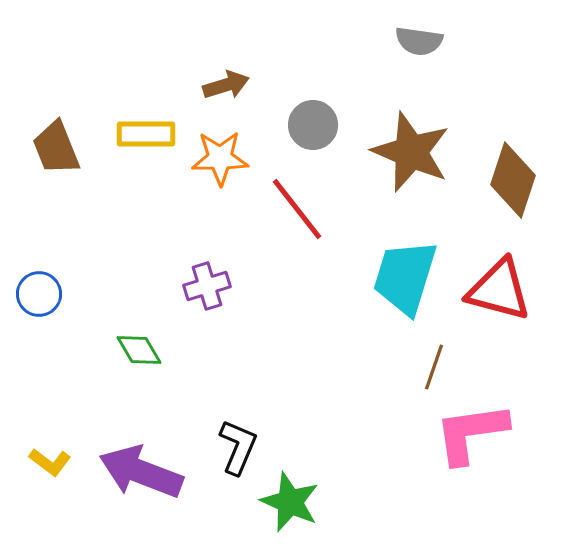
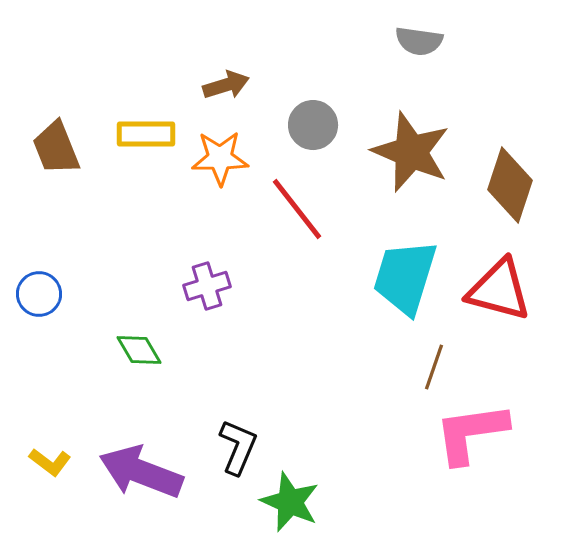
brown diamond: moved 3 px left, 5 px down
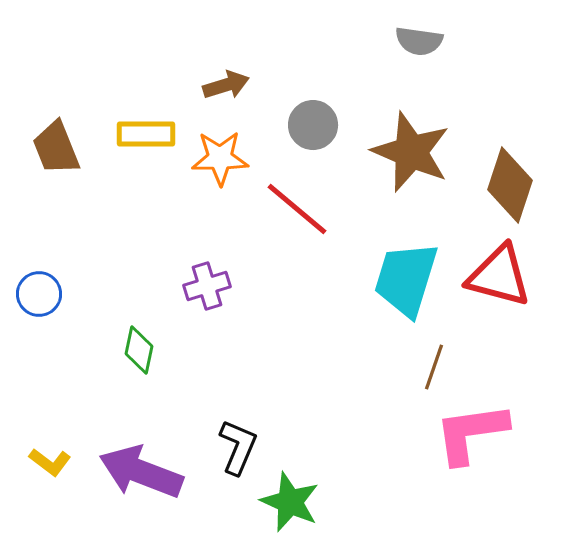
red line: rotated 12 degrees counterclockwise
cyan trapezoid: moved 1 px right, 2 px down
red triangle: moved 14 px up
green diamond: rotated 42 degrees clockwise
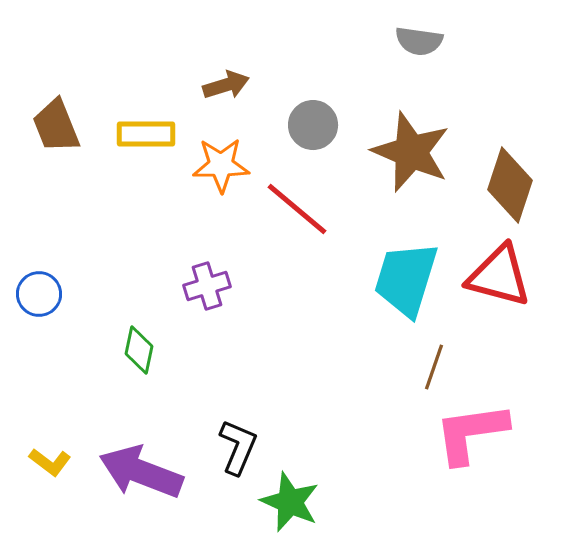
brown trapezoid: moved 22 px up
orange star: moved 1 px right, 7 px down
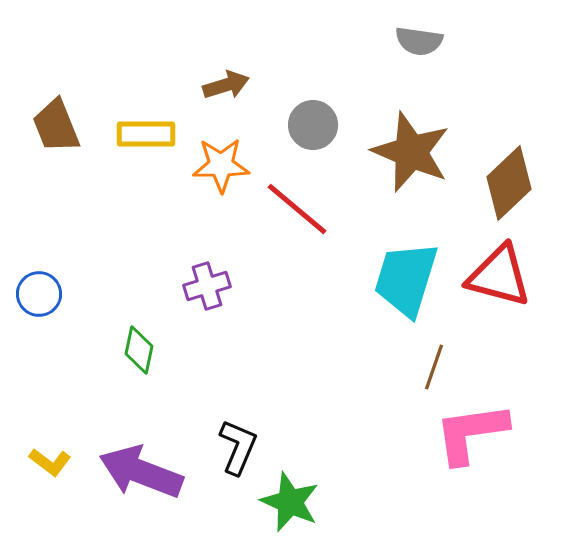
brown diamond: moved 1 px left, 2 px up; rotated 28 degrees clockwise
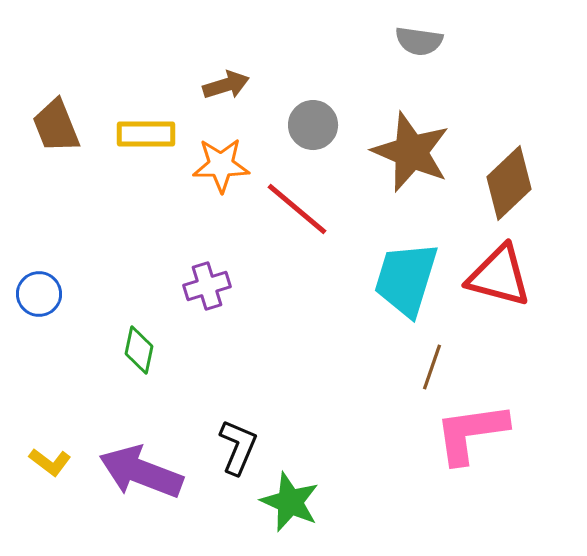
brown line: moved 2 px left
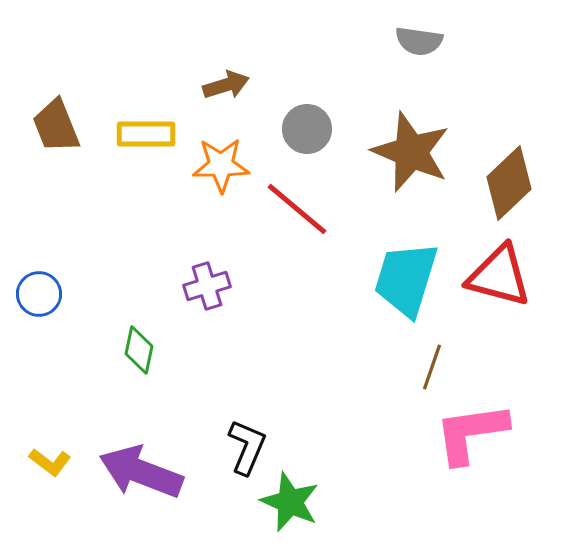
gray circle: moved 6 px left, 4 px down
black L-shape: moved 9 px right
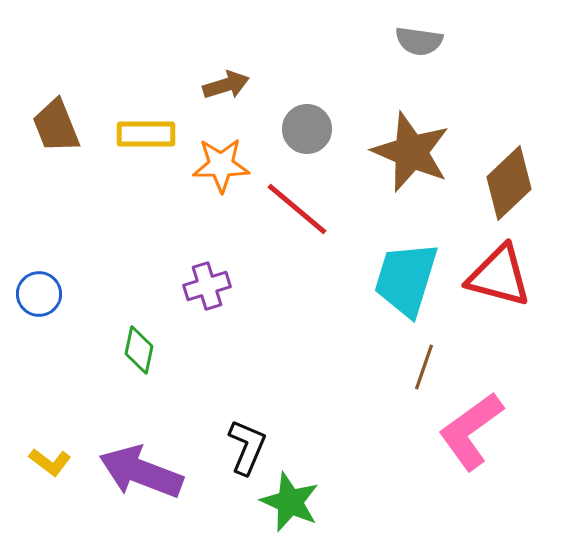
brown line: moved 8 px left
pink L-shape: moved 2 px up; rotated 28 degrees counterclockwise
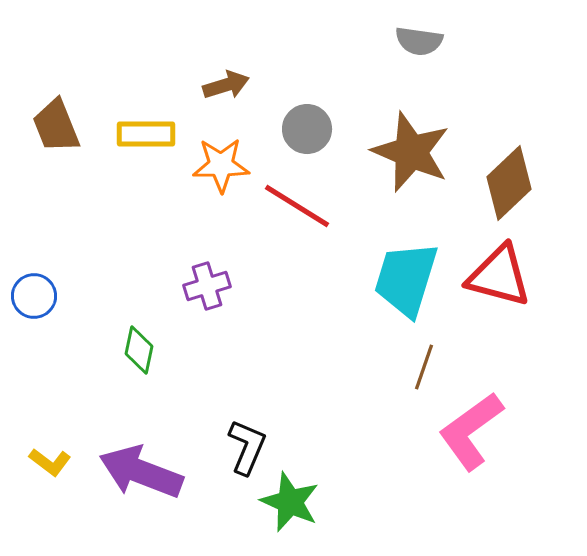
red line: moved 3 px up; rotated 8 degrees counterclockwise
blue circle: moved 5 px left, 2 px down
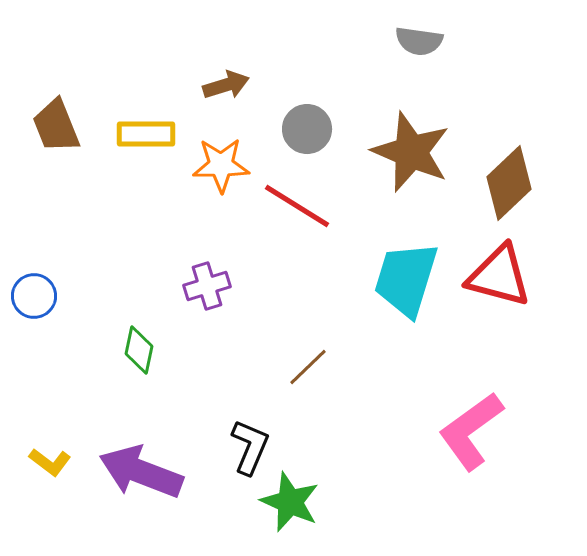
brown line: moved 116 px left; rotated 27 degrees clockwise
black L-shape: moved 3 px right
